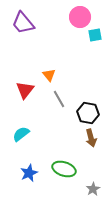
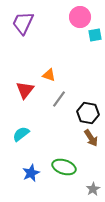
purple trapezoid: rotated 65 degrees clockwise
orange triangle: rotated 32 degrees counterclockwise
gray line: rotated 66 degrees clockwise
brown arrow: rotated 18 degrees counterclockwise
green ellipse: moved 2 px up
blue star: moved 2 px right
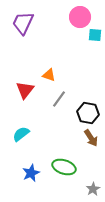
cyan square: rotated 16 degrees clockwise
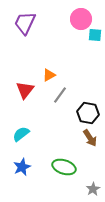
pink circle: moved 1 px right, 2 px down
purple trapezoid: moved 2 px right
orange triangle: rotated 48 degrees counterclockwise
gray line: moved 1 px right, 4 px up
brown arrow: moved 1 px left
blue star: moved 9 px left, 6 px up
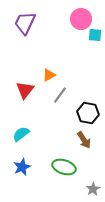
brown arrow: moved 6 px left, 2 px down
